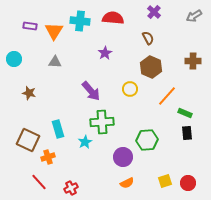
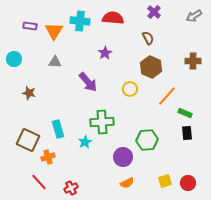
purple arrow: moved 3 px left, 9 px up
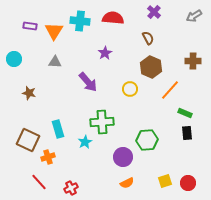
orange line: moved 3 px right, 6 px up
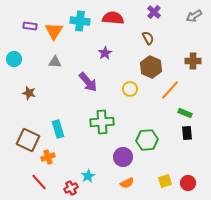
cyan star: moved 3 px right, 34 px down
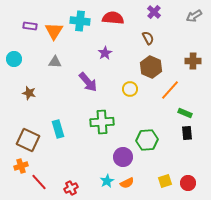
orange cross: moved 27 px left, 9 px down
cyan star: moved 19 px right, 5 px down
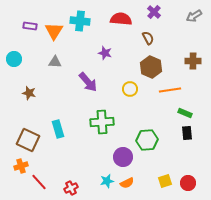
red semicircle: moved 8 px right, 1 px down
purple star: rotated 24 degrees counterclockwise
orange line: rotated 40 degrees clockwise
cyan star: rotated 16 degrees clockwise
